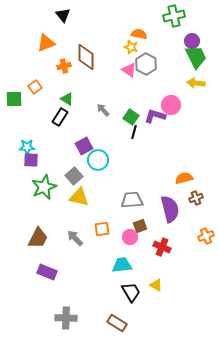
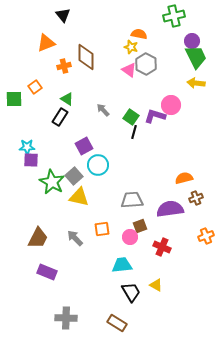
cyan circle at (98, 160): moved 5 px down
green star at (44, 187): moved 8 px right, 5 px up; rotated 20 degrees counterclockwise
purple semicircle at (170, 209): rotated 84 degrees counterclockwise
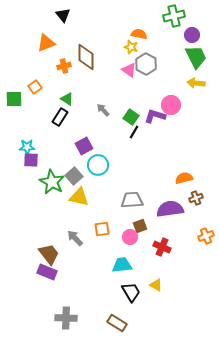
purple circle at (192, 41): moved 6 px up
black line at (134, 132): rotated 16 degrees clockwise
brown trapezoid at (38, 238): moved 11 px right, 16 px down; rotated 65 degrees counterclockwise
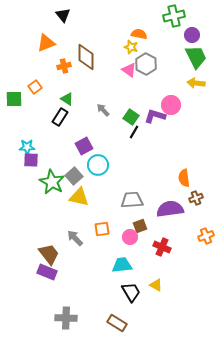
orange semicircle at (184, 178): rotated 84 degrees counterclockwise
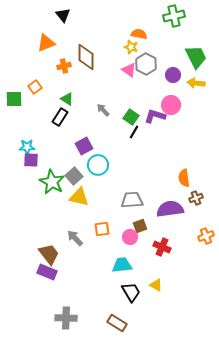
purple circle at (192, 35): moved 19 px left, 40 px down
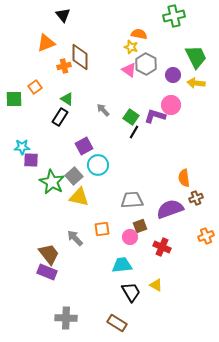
brown diamond at (86, 57): moved 6 px left
cyan star at (27, 147): moved 5 px left
purple semicircle at (170, 209): rotated 12 degrees counterclockwise
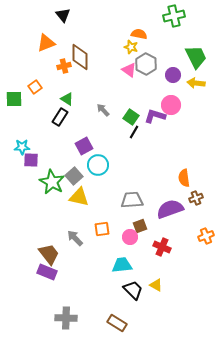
black trapezoid at (131, 292): moved 2 px right, 2 px up; rotated 15 degrees counterclockwise
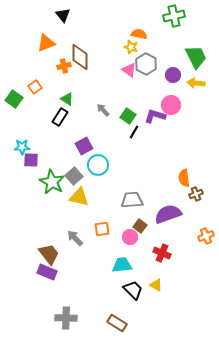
green square at (14, 99): rotated 36 degrees clockwise
green square at (131, 117): moved 3 px left, 1 px up
brown cross at (196, 198): moved 4 px up
purple semicircle at (170, 209): moved 2 px left, 5 px down
brown square at (140, 226): rotated 32 degrees counterclockwise
red cross at (162, 247): moved 6 px down
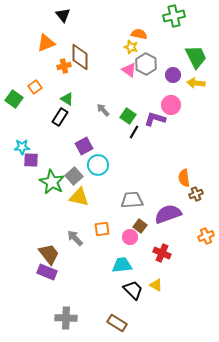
purple L-shape at (155, 116): moved 3 px down
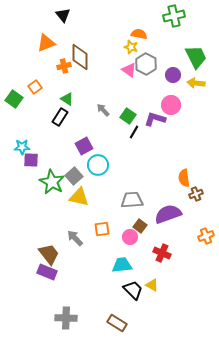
yellow triangle at (156, 285): moved 4 px left
